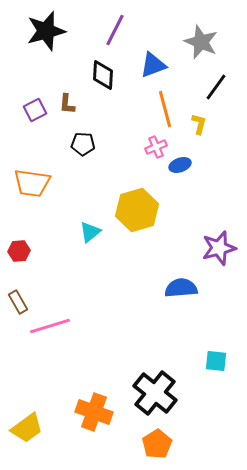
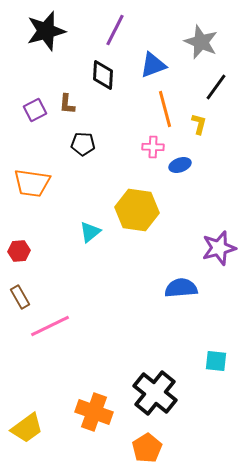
pink cross: moved 3 px left; rotated 25 degrees clockwise
yellow hexagon: rotated 24 degrees clockwise
brown rectangle: moved 2 px right, 5 px up
pink line: rotated 9 degrees counterclockwise
orange pentagon: moved 10 px left, 4 px down
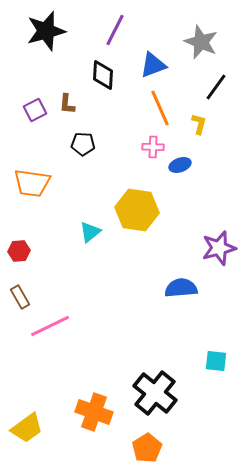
orange line: moved 5 px left, 1 px up; rotated 9 degrees counterclockwise
